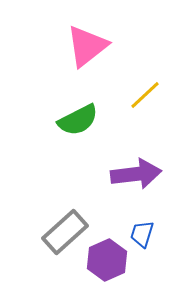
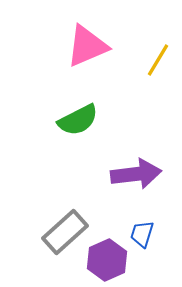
pink triangle: rotated 15 degrees clockwise
yellow line: moved 13 px right, 35 px up; rotated 16 degrees counterclockwise
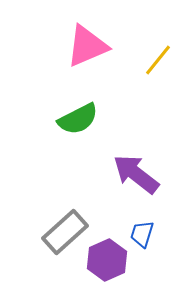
yellow line: rotated 8 degrees clockwise
green semicircle: moved 1 px up
purple arrow: rotated 135 degrees counterclockwise
